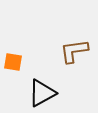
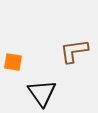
black triangle: rotated 36 degrees counterclockwise
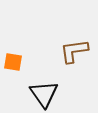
black triangle: moved 2 px right, 1 px down
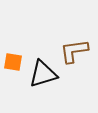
black triangle: moved 1 px left, 20 px up; rotated 48 degrees clockwise
